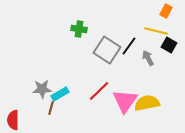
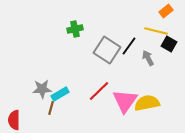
orange rectangle: rotated 24 degrees clockwise
green cross: moved 4 px left; rotated 21 degrees counterclockwise
black square: moved 1 px up
red semicircle: moved 1 px right
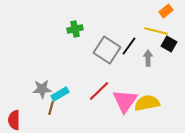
gray arrow: rotated 28 degrees clockwise
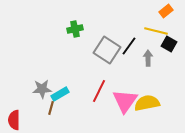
red line: rotated 20 degrees counterclockwise
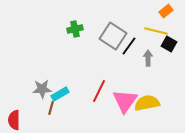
gray square: moved 6 px right, 14 px up
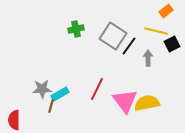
green cross: moved 1 px right
black square: moved 3 px right; rotated 35 degrees clockwise
red line: moved 2 px left, 2 px up
pink triangle: rotated 12 degrees counterclockwise
brown line: moved 2 px up
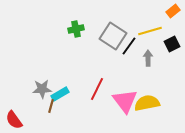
orange rectangle: moved 7 px right
yellow line: moved 6 px left; rotated 30 degrees counterclockwise
red semicircle: rotated 36 degrees counterclockwise
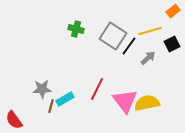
green cross: rotated 28 degrees clockwise
gray arrow: rotated 49 degrees clockwise
cyan rectangle: moved 5 px right, 5 px down
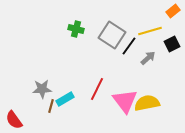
gray square: moved 1 px left, 1 px up
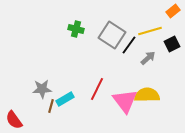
black line: moved 1 px up
yellow semicircle: moved 8 px up; rotated 10 degrees clockwise
